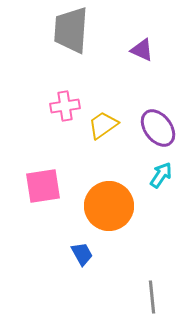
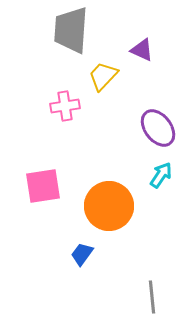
yellow trapezoid: moved 49 px up; rotated 12 degrees counterclockwise
blue trapezoid: rotated 115 degrees counterclockwise
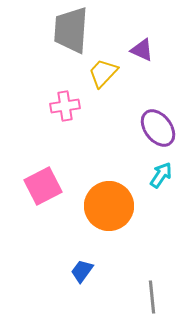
yellow trapezoid: moved 3 px up
pink square: rotated 18 degrees counterclockwise
blue trapezoid: moved 17 px down
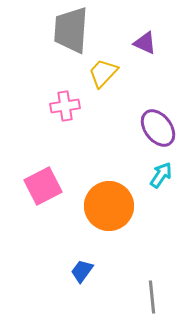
purple triangle: moved 3 px right, 7 px up
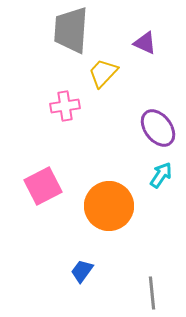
gray line: moved 4 px up
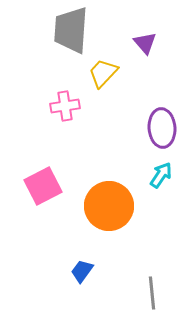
purple triangle: rotated 25 degrees clockwise
purple ellipse: moved 4 px right; rotated 33 degrees clockwise
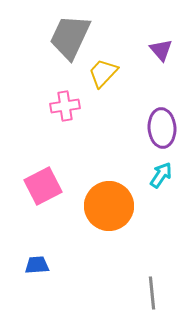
gray trapezoid: moved 1 px left, 7 px down; rotated 21 degrees clockwise
purple triangle: moved 16 px right, 7 px down
blue trapezoid: moved 45 px left, 6 px up; rotated 50 degrees clockwise
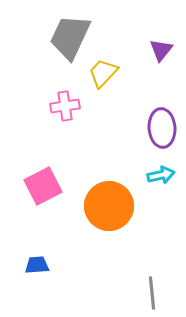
purple triangle: rotated 20 degrees clockwise
cyan arrow: rotated 44 degrees clockwise
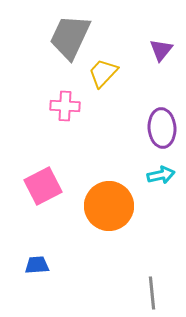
pink cross: rotated 12 degrees clockwise
